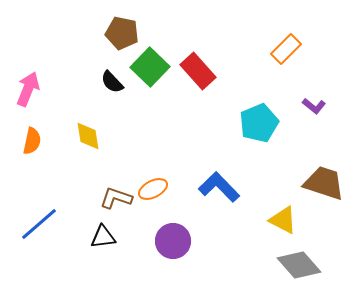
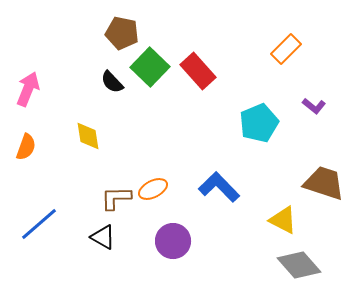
orange semicircle: moved 6 px left, 6 px down; rotated 8 degrees clockwise
brown L-shape: rotated 20 degrees counterclockwise
black triangle: rotated 36 degrees clockwise
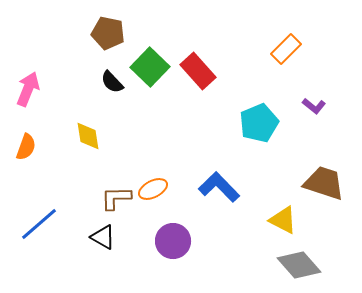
brown pentagon: moved 14 px left
